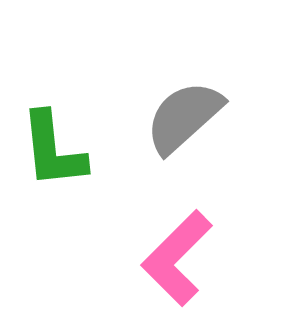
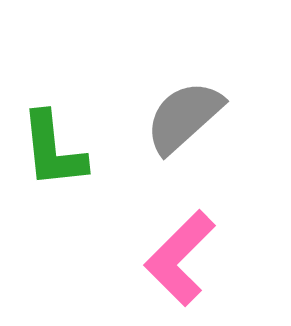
pink L-shape: moved 3 px right
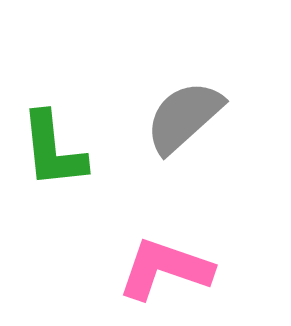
pink L-shape: moved 15 px left, 11 px down; rotated 64 degrees clockwise
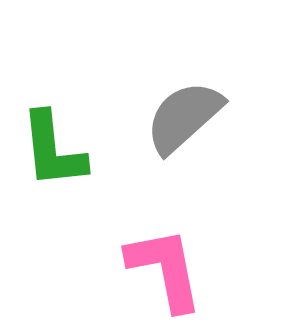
pink L-shape: rotated 60 degrees clockwise
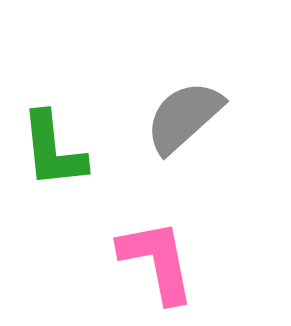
pink L-shape: moved 8 px left, 8 px up
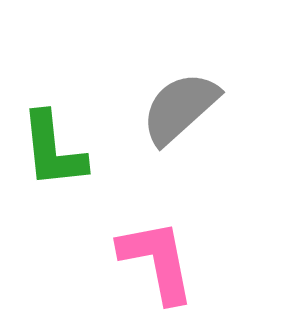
gray semicircle: moved 4 px left, 9 px up
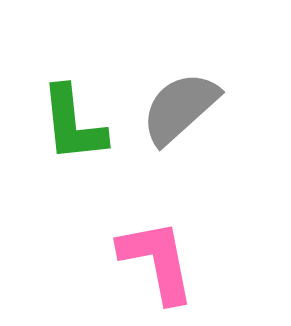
green L-shape: moved 20 px right, 26 px up
